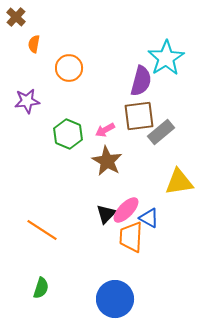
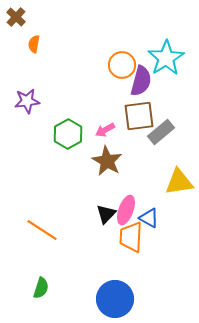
orange circle: moved 53 px right, 3 px up
green hexagon: rotated 8 degrees clockwise
pink ellipse: rotated 24 degrees counterclockwise
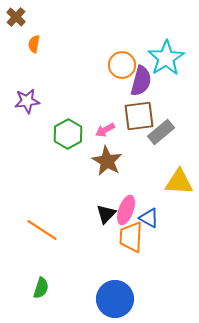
yellow triangle: rotated 12 degrees clockwise
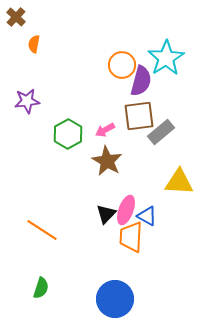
blue triangle: moved 2 px left, 2 px up
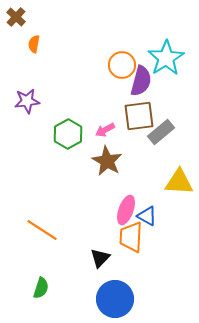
black triangle: moved 6 px left, 44 px down
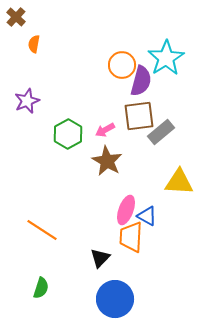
purple star: rotated 15 degrees counterclockwise
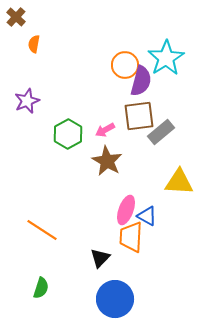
orange circle: moved 3 px right
